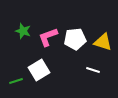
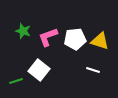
yellow triangle: moved 3 px left, 1 px up
white square: rotated 20 degrees counterclockwise
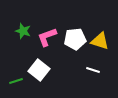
pink L-shape: moved 1 px left
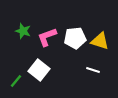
white pentagon: moved 1 px up
green line: rotated 32 degrees counterclockwise
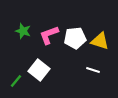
pink L-shape: moved 2 px right, 2 px up
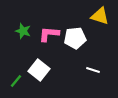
pink L-shape: moved 1 px up; rotated 25 degrees clockwise
yellow triangle: moved 25 px up
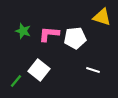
yellow triangle: moved 2 px right, 1 px down
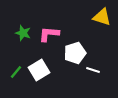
green star: moved 2 px down
white pentagon: moved 15 px down; rotated 10 degrees counterclockwise
white square: rotated 20 degrees clockwise
green line: moved 9 px up
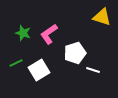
pink L-shape: rotated 40 degrees counterclockwise
green line: moved 9 px up; rotated 24 degrees clockwise
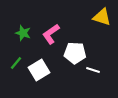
pink L-shape: moved 2 px right
white pentagon: rotated 20 degrees clockwise
green line: rotated 24 degrees counterclockwise
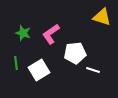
white pentagon: rotated 10 degrees counterclockwise
green line: rotated 48 degrees counterclockwise
